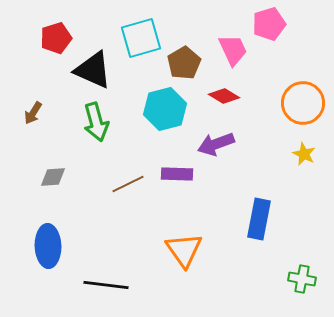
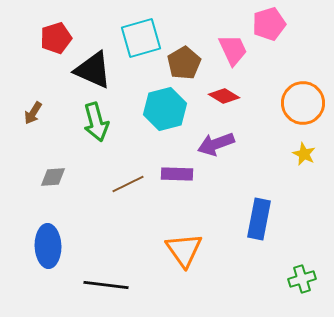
green cross: rotated 28 degrees counterclockwise
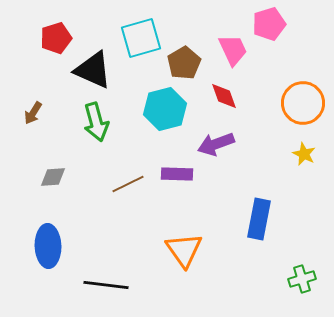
red diamond: rotated 40 degrees clockwise
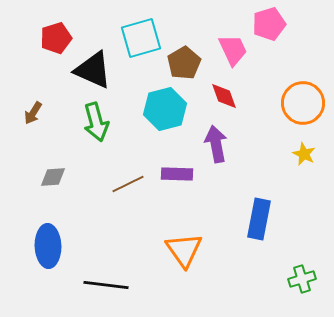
purple arrow: rotated 99 degrees clockwise
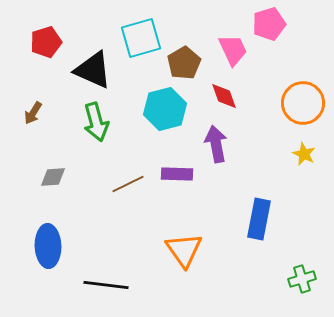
red pentagon: moved 10 px left, 4 px down
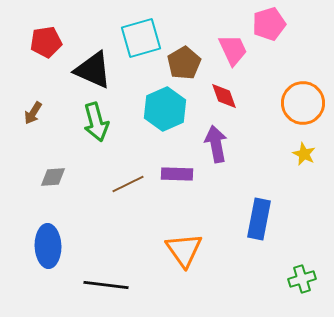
red pentagon: rotated 8 degrees clockwise
cyan hexagon: rotated 9 degrees counterclockwise
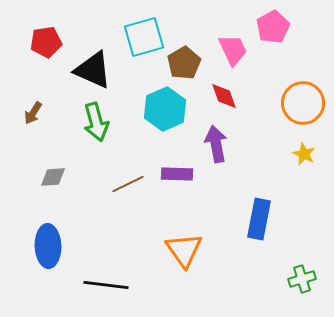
pink pentagon: moved 4 px right, 3 px down; rotated 12 degrees counterclockwise
cyan square: moved 3 px right, 1 px up
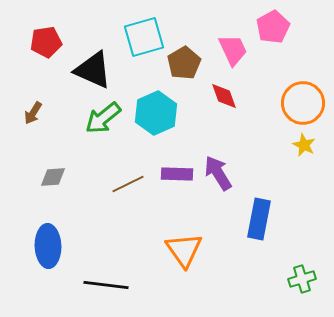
cyan hexagon: moved 9 px left, 4 px down
green arrow: moved 7 px right, 4 px up; rotated 66 degrees clockwise
purple arrow: moved 2 px right, 29 px down; rotated 21 degrees counterclockwise
yellow star: moved 9 px up
